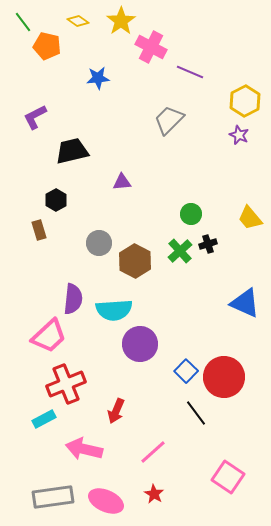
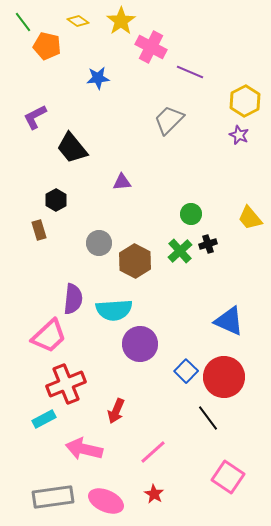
black trapezoid: moved 3 px up; rotated 116 degrees counterclockwise
blue triangle: moved 16 px left, 18 px down
black line: moved 12 px right, 5 px down
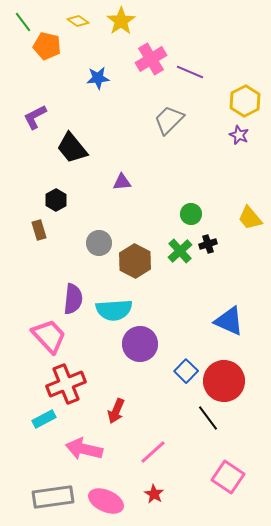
pink cross: moved 12 px down; rotated 32 degrees clockwise
pink trapezoid: rotated 90 degrees counterclockwise
red circle: moved 4 px down
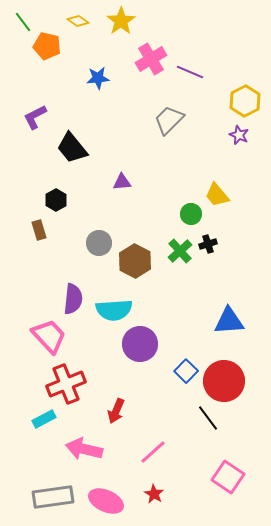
yellow trapezoid: moved 33 px left, 23 px up
blue triangle: rotated 28 degrees counterclockwise
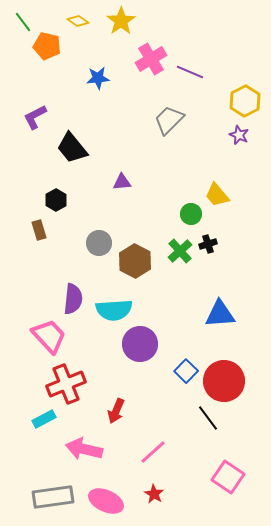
blue triangle: moved 9 px left, 7 px up
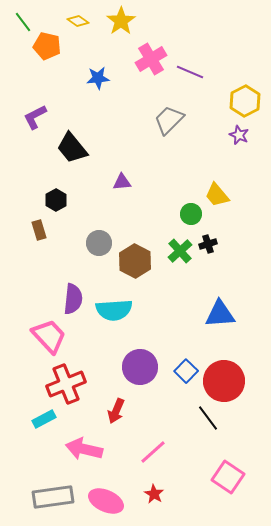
purple circle: moved 23 px down
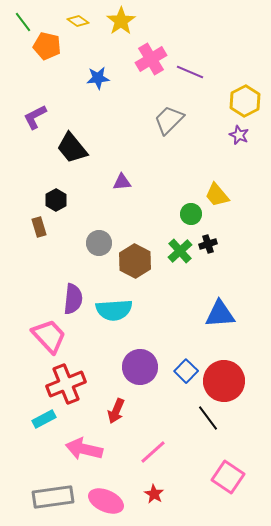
brown rectangle: moved 3 px up
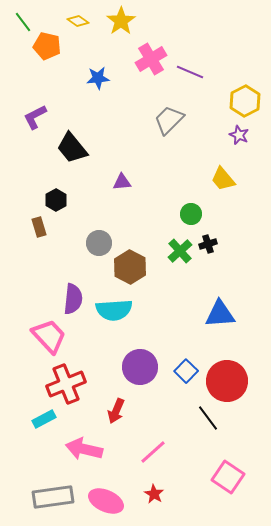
yellow trapezoid: moved 6 px right, 16 px up
brown hexagon: moved 5 px left, 6 px down
red circle: moved 3 px right
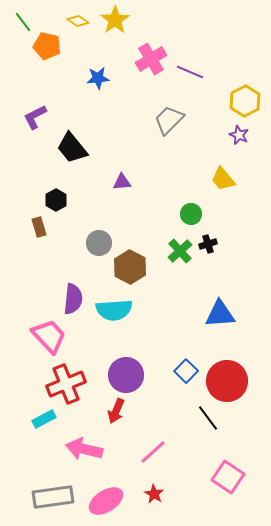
yellow star: moved 6 px left, 1 px up
purple circle: moved 14 px left, 8 px down
pink ellipse: rotated 56 degrees counterclockwise
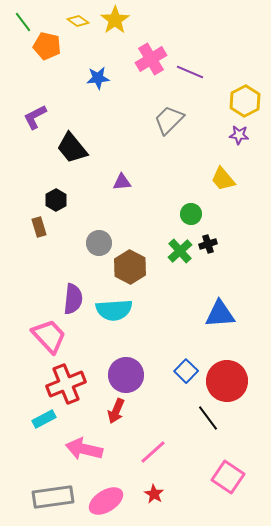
purple star: rotated 18 degrees counterclockwise
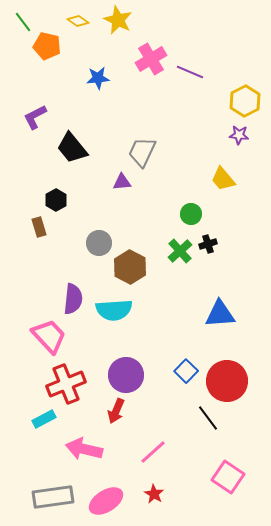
yellow star: moved 3 px right; rotated 12 degrees counterclockwise
gray trapezoid: moved 27 px left, 32 px down; rotated 20 degrees counterclockwise
